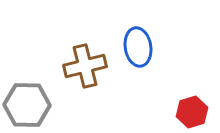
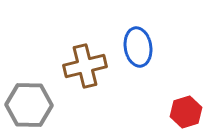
gray hexagon: moved 2 px right
red hexagon: moved 6 px left
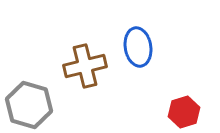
gray hexagon: rotated 15 degrees clockwise
red hexagon: moved 2 px left
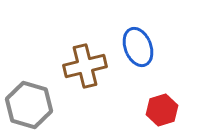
blue ellipse: rotated 12 degrees counterclockwise
red hexagon: moved 22 px left, 2 px up
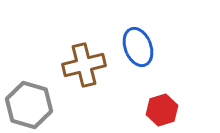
brown cross: moved 1 px left, 1 px up
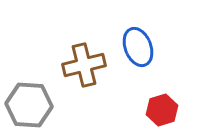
gray hexagon: rotated 12 degrees counterclockwise
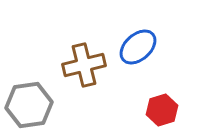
blue ellipse: rotated 69 degrees clockwise
gray hexagon: rotated 12 degrees counterclockwise
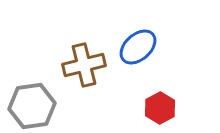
gray hexagon: moved 3 px right, 1 px down
red hexagon: moved 2 px left, 2 px up; rotated 12 degrees counterclockwise
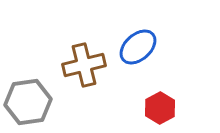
gray hexagon: moved 4 px left, 4 px up
